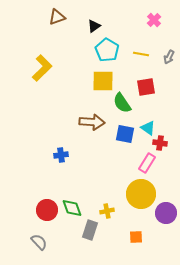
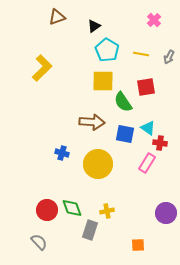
green semicircle: moved 1 px right, 1 px up
blue cross: moved 1 px right, 2 px up; rotated 24 degrees clockwise
yellow circle: moved 43 px left, 30 px up
orange square: moved 2 px right, 8 px down
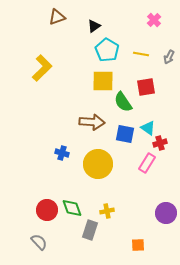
red cross: rotated 24 degrees counterclockwise
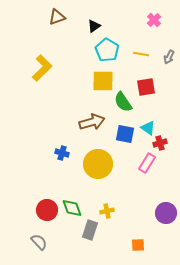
brown arrow: rotated 20 degrees counterclockwise
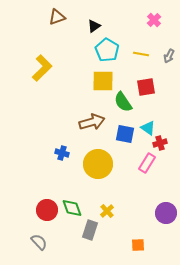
gray arrow: moved 1 px up
yellow cross: rotated 32 degrees counterclockwise
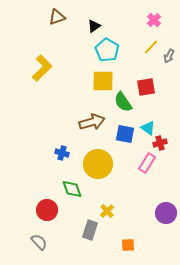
yellow line: moved 10 px right, 7 px up; rotated 56 degrees counterclockwise
green diamond: moved 19 px up
orange square: moved 10 px left
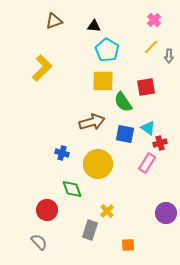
brown triangle: moved 3 px left, 4 px down
black triangle: rotated 40 degrees clockwise
gray arrow: rotated 24 degrees counterclockwise
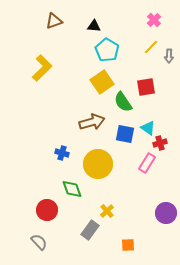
yellow square: moved 1 px left, 1 px down; rotated 35 degrees counterclockwise
gray rectangle: rotated 18 degrees clockwise
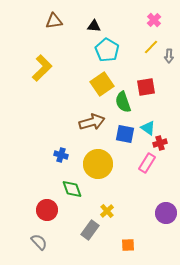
brown triangle: rotated 12 degrees clockwise
yellow square: moved 2 px down
green semicircle: rotated 15 degrees clockwise
blue cross: moved 1 px left, 2 px down
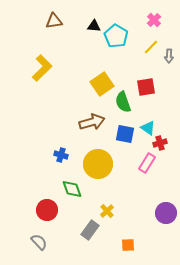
cyan pentagon: moved 9 px right, 14 px up
